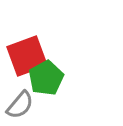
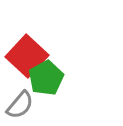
red square: rotated 27 degrees counterclockwise
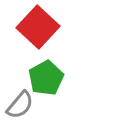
red square: moved 11 px right, 29 px up
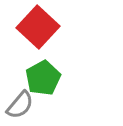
green pentagon: moved 3 px left
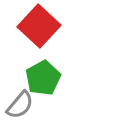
red square: moved 1 px right, 1 px up
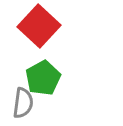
gray semicircle: moved 3 px right, 2 px up; rotated 32 degrees counterclockwise
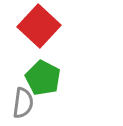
green pentagon: rotated 16 degrees counterclockwise
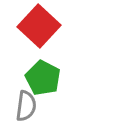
gray semicircle: moved 3 px right, 3 px down
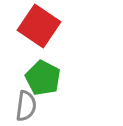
red square: rotated 9 degrees counterclockwise
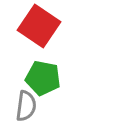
green pentagon: rotated 16 degrees counterclockwise
